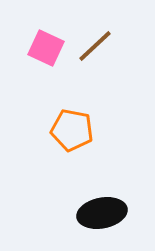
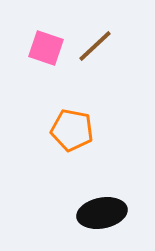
pink square: rotated 6 degrees counterclockwise
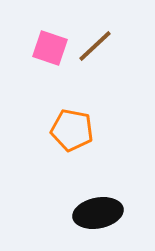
pink square: moved 4 px right
black ellipse: moved 4 px left
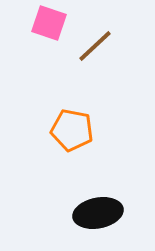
pink square: moved 1 px left, 25 px up
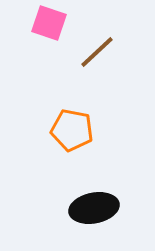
brown line: moved 2 px right, 6 px down
black ellipse: moved 4 px left, 5 px up
